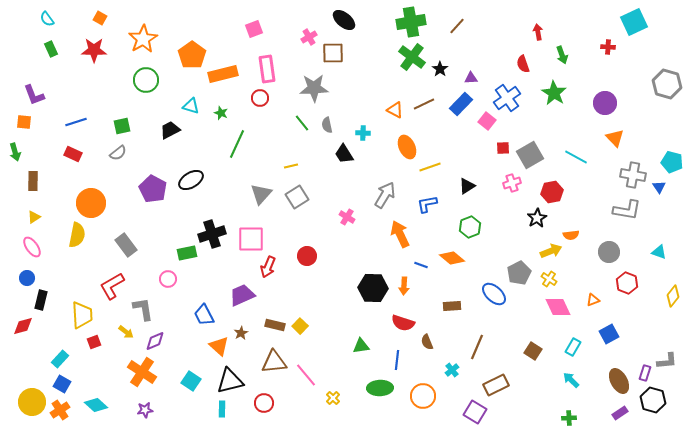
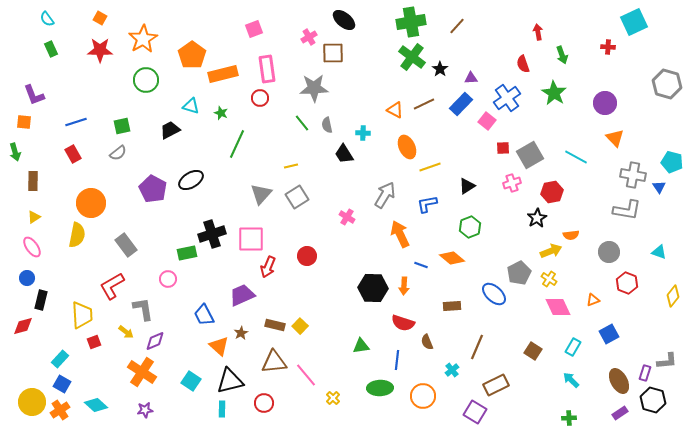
red star at (94, 50): moved 6 px right
red rectangle at (73, 154): rotated 36 degrees clockwise
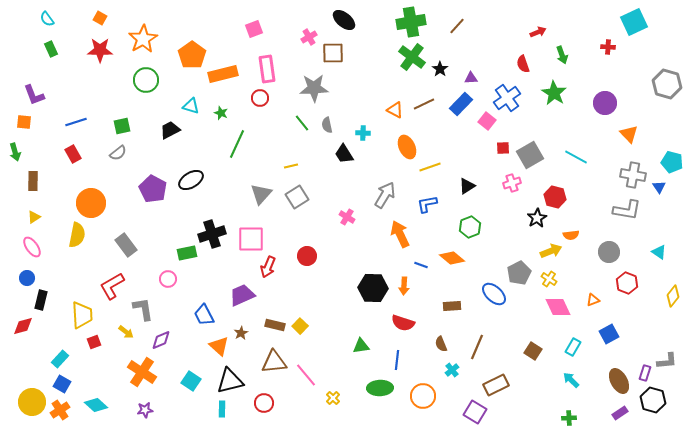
red arrow at (538, 32): rotated 77 degrees clockwise
orange triangle at (615, 138): moved 14 px right, 4 px up
red hexagon at (552, 192): moved 3 px right, 5 px down; rotated 25 degrees clockwise
cyan triangle at (659, 252): rotated 14 degrees clockwise
purple diamond at (155, 341): moved 6 px right, 1 px up
brown semicircle at (427, 342): moved 14 px right, 2 px down
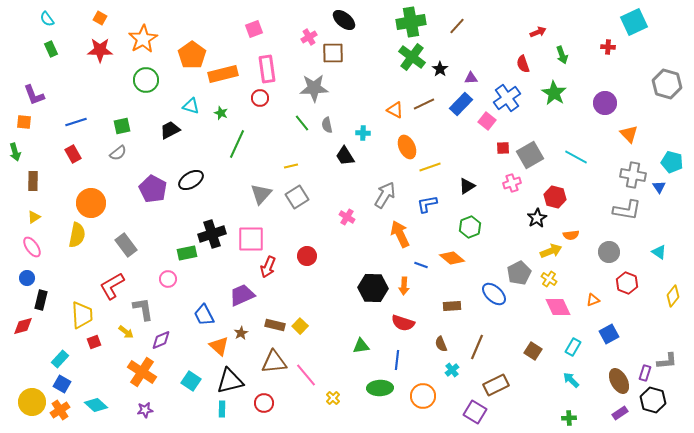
black trapezoid at (344, 154): moved 1 px right, 2 px down
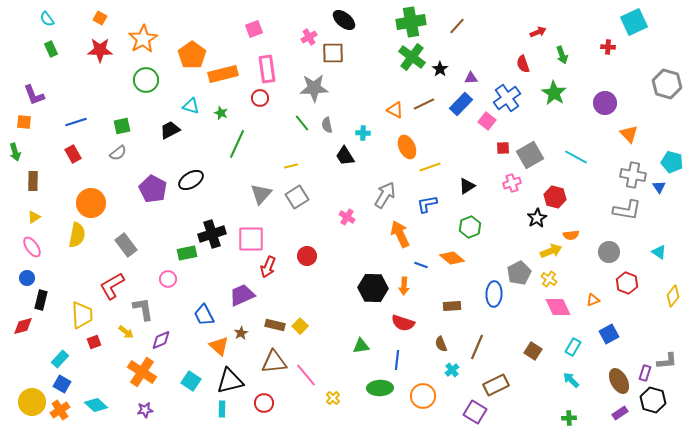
blue ellipse at (494, 294): rotated 50 degrees clockwise
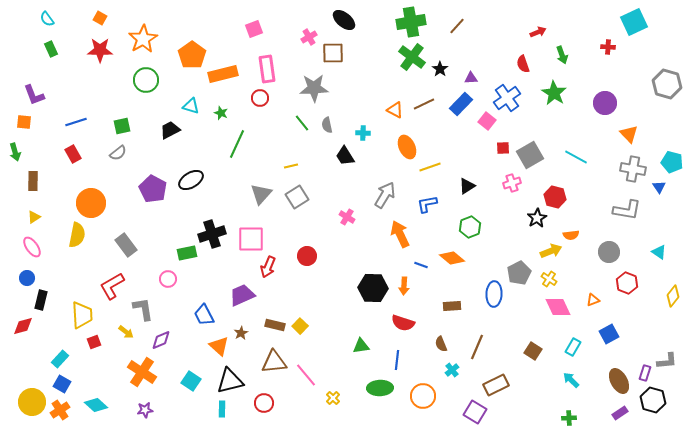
gray cross at (633, 175): moved 6 px up
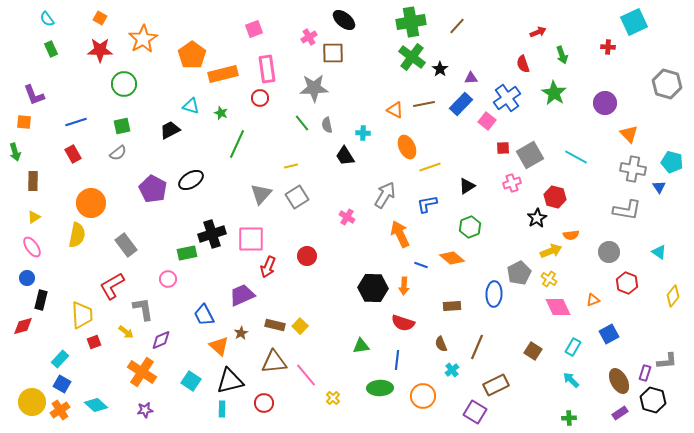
green circle at (146, 80): moved 22 px left, 4 px down
brown line at (424, 104): rotated 15 degrees clockwise
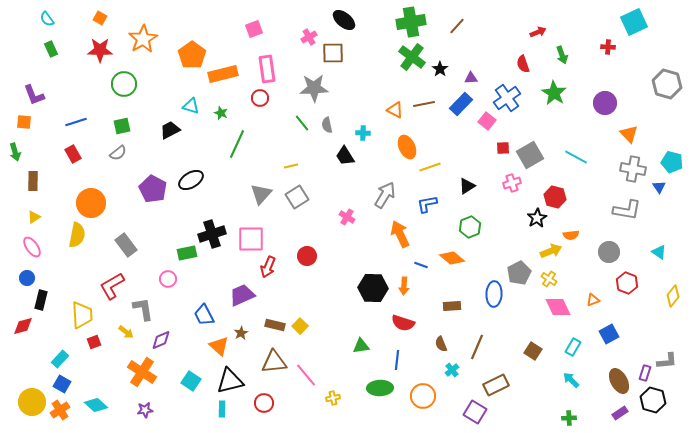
yellow cross at (333, 398): rotated 32 degrees clockwise
